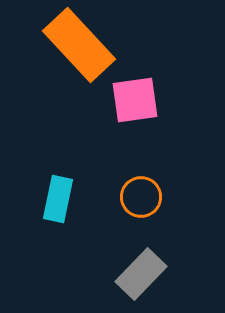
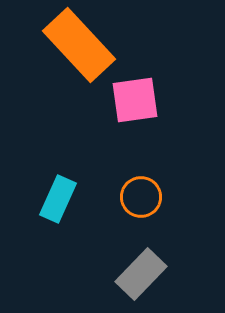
cyan rectangle: rotated 12 degrees clockwise
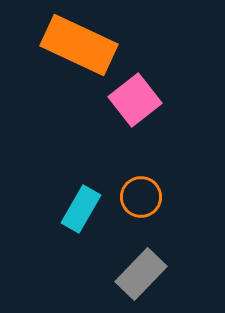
orange rectangle: rotated 22 degrees counterclockwise
pink square: rotated 30 degrees counterclockwise
cyan rectangle: moved 23 px right, 10 px down; rotated 6 degrees clockwise
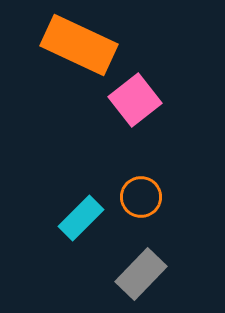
cyan rectangle: moved 9 px down; rotated 15 degrees clockwise
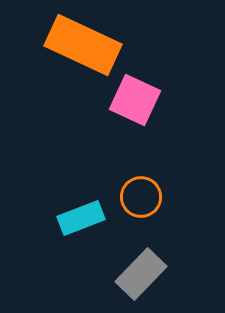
orange rectangle: moved 4 px right
pink square: rotated 27 degrees counterclockwise
cyan rectangle: rotated 24 degrees clockwise
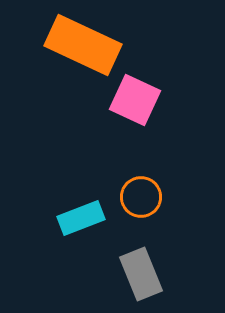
gray rectangle: rotated 66 degrees counterclockwise
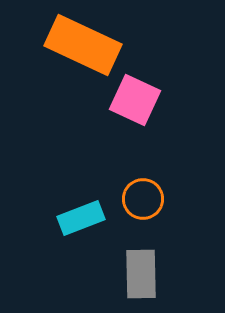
orange circle: moved 2 px right, 2 px down
gray rectangle: rotated 21 degrees clockwise
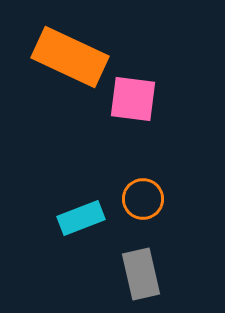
orange rectangle: moved 13 px left, 12 px down
pink square: moved 2 px left, 1 px up; rotated 18 degrees counterclockwise
gray rectangle: rotated 12 degrees counterclockwise
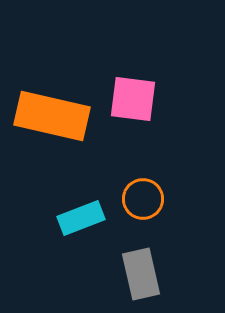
orange rectangle: moved 18 px left, 59 px down; rotated 12 degrees counterclockwise
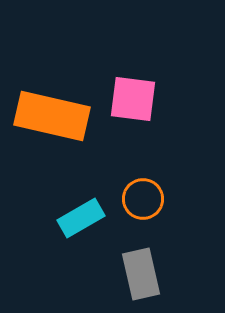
cyan rectangle: rotated 9 degrees counterclockwise
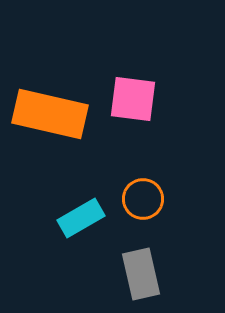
orange rectangle: moved 2 px left, 2 px up
